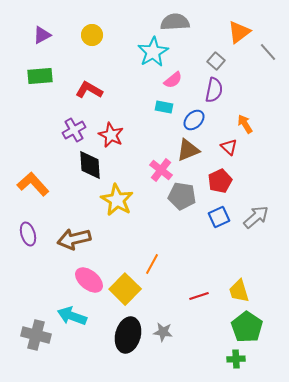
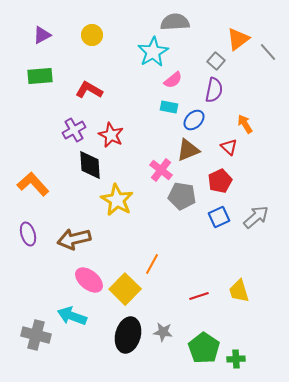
orange triangle: moved 1 px left, 7 px down
cyan rectangle: moved 5 px right
green pentagon: moved 43 px left, 21 px down
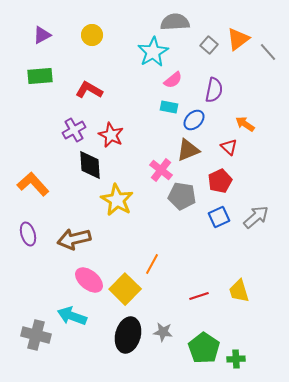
gray square: moved 7 px left, 16 px up
orange arrow: rotated 24 degrees counterclockwise
